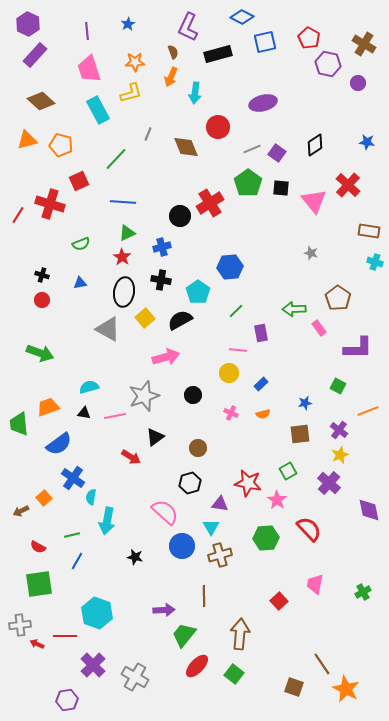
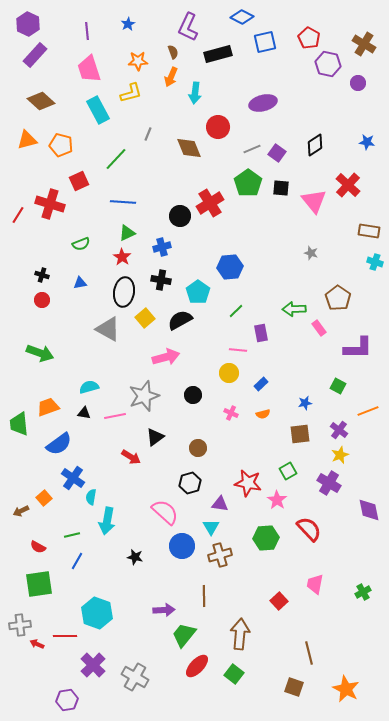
orange star at (135, 62): moved 3 px right, 1 px up
brown diamond at (186, 147): moved 3 px right, 1 px down
purple cross at (329, 483): rotated 10 degrees counterclockwise
brown line at (322, 664): moved 13 px left, 11 px up; rotated 20 degrees clockwise
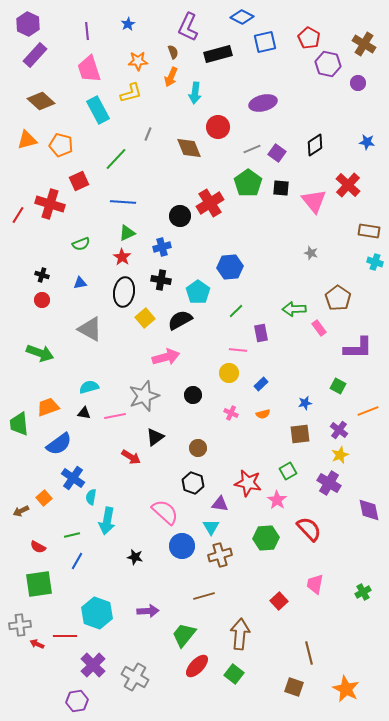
gray triangle at (108, 329): moved 18 px left
black hexagon at (190, 483): moved 3 px right; rotated 25 degrees counterclockwise
brown line at (204, 596): rotated 75 degrees clockwise
purple arrow at (164, 610): moved 16 px left, 1 px down
purple hexagon at (67, 700): moved 10 px right, 1 px down
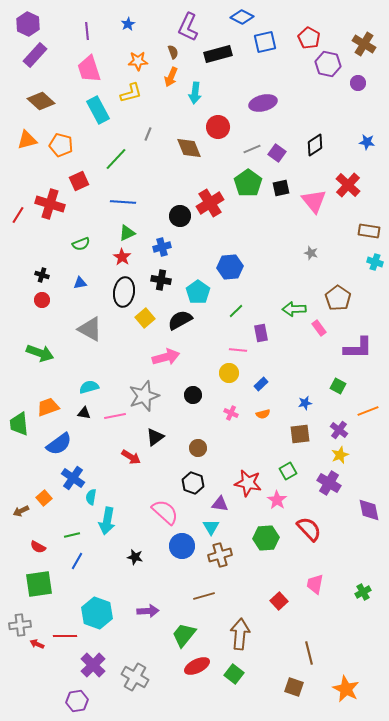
black square at (281, 188): rotated 18 degrees counterclockwise
red ellipse at (197, 666): rotated 20 degrees clockwise
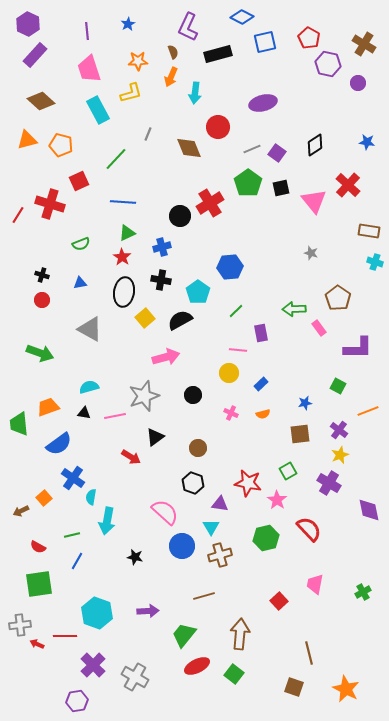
green hexagon at (266, 538): rotated 10 degrees counterclockwise
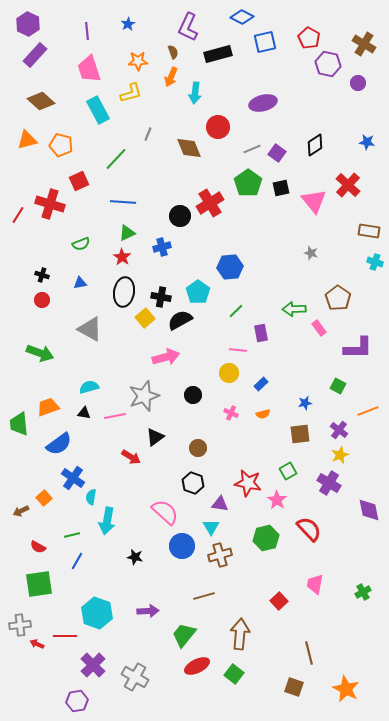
black cross at (161, 280): moved 17 px down
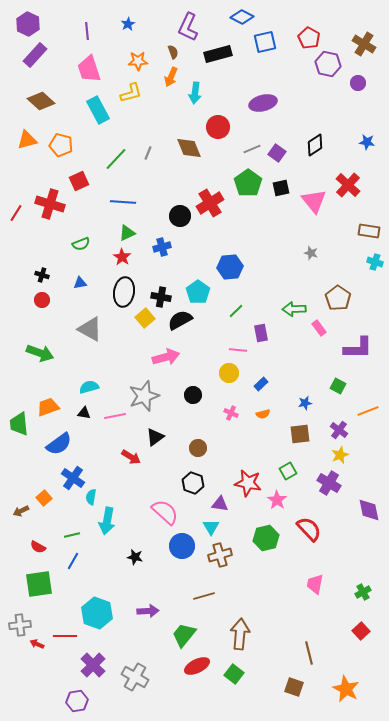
gray line at (148, 134): moved 19 px down
red line at (18, 215): moved 2 px left, 2 px up
blue line at (77, 561): moved 4 px left
red square at (279, 601): moved 82 px right, 30 px down
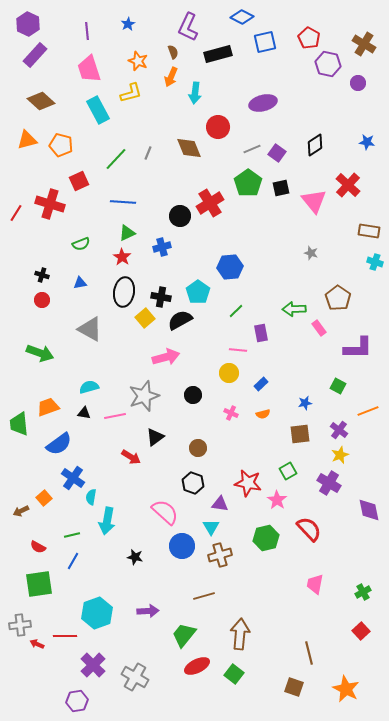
orange star at (138, 61): rotated 24 degrees clockwise
cyan hexagon at (97, 613): rotated 20 degrees clockwise
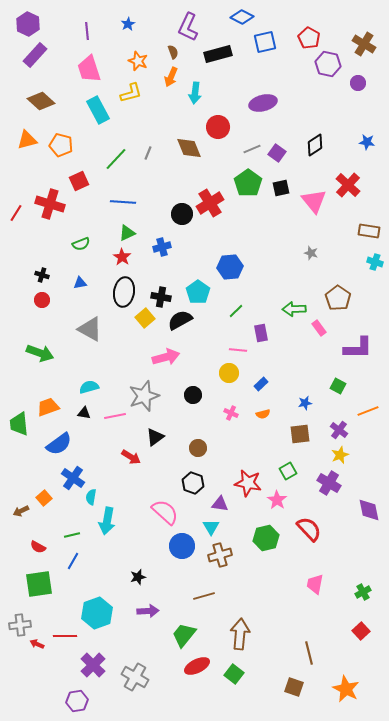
black circle at (180, 216): moved 2 px right, 2 px up
black star at (135, 557): moved 3 px right, 20 px down; rotated 28 degrees counterclockwise
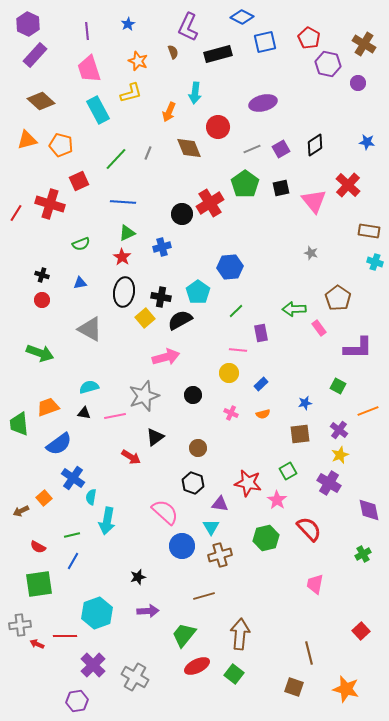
orange arrow at (171, 77): moved 2 px left, 35 px down
purple square at (277, 153): moved 4 px right, 4 px up; rotated 24 degrees clockwise
green pentagon at (248, 183): moved 3 px left, 1 px down
green cross at (363, 592): moved 38 px up
orange star at (346, 689): rotated 12 degrees counterclockwise
